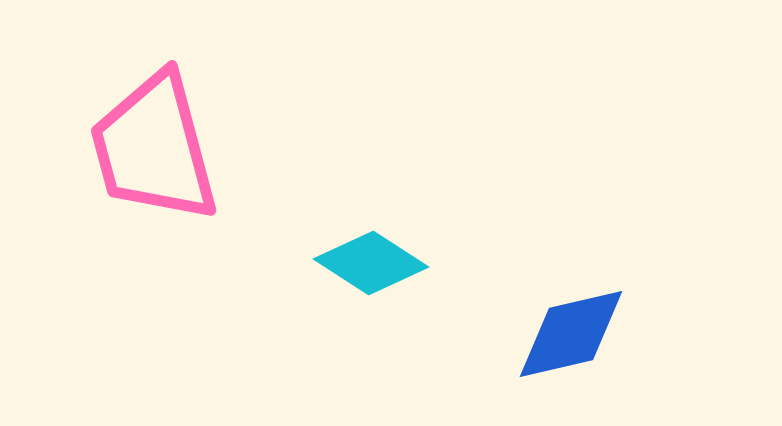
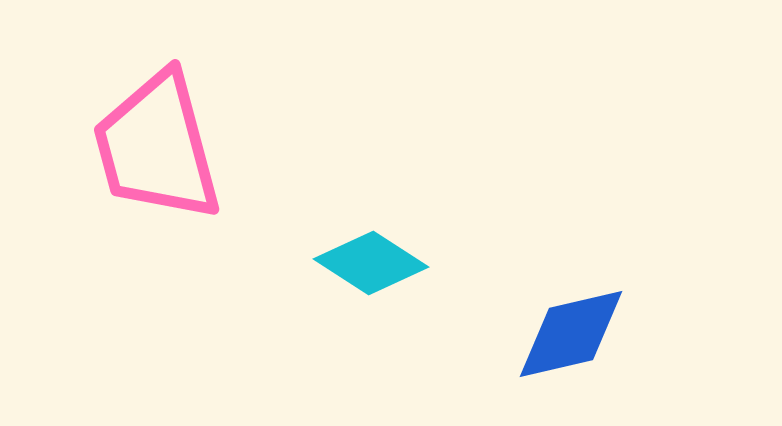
pink trapezoid: moved 3 px right, 1 px up
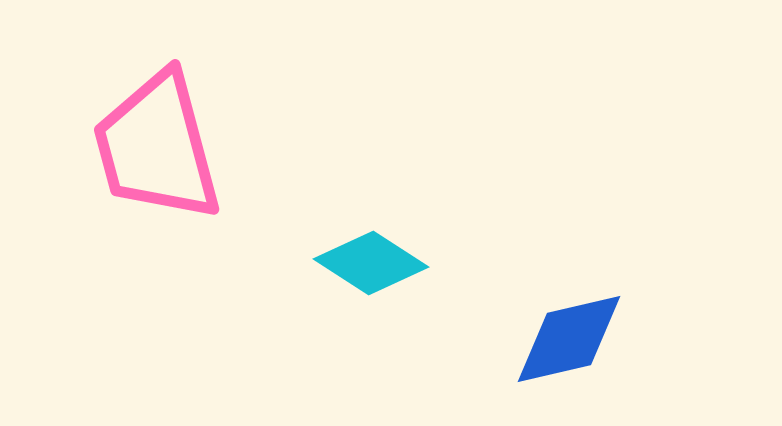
blue diamond: moved 2 px left, 5 px down
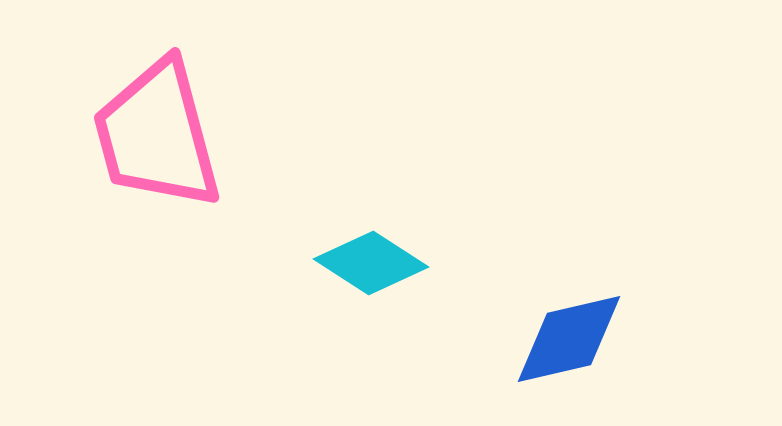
pink trapezoid: moved 12 px up
